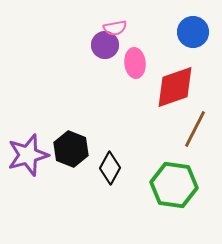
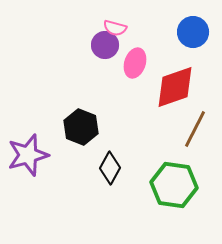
pink semicircle: rotated 25 degrees clockwise
pink ellipse: rotated 24 degrees clockwise
black hexagon: moved 10 px right, 22 px up
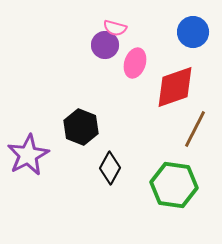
purple star: rotated 12 degrees counterclockwise
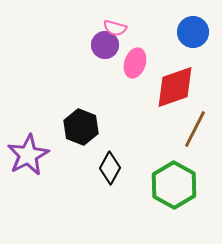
green hexagon: rotated 21 degrees clockwise
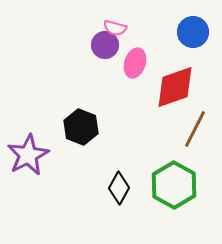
black diamond: moved 9 px right, 20 px down
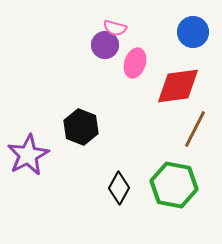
red diamond: moved 3 px right, 1 px up; rotated 12 degrees clockwise
green hexagon: rotated 18 degrees counterclockwise
